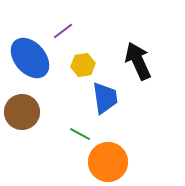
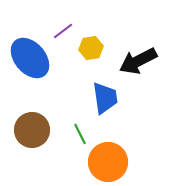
black arrow: rotated 93 degrees counterclockwise
yellow hexagon: moved 8 px right, 17 px up
brown circle: moved 10 px right, 18 px down
green line: rotated 35 degrees clockwise
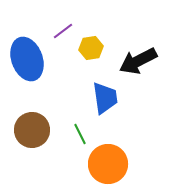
blue ellipse: moved 3 px left, 1 px down; rotated 21 degrees clockwise
orange circle: moved 2 px down
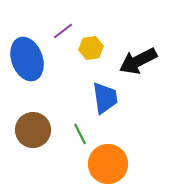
brown circle: moved 1 px right
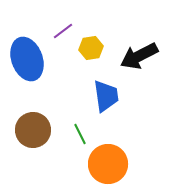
black arrow: moved 1 px right, 5 px up
blue trapezoid: moved 1 px right, 2 px up
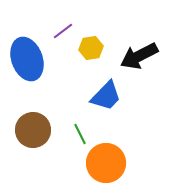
blue trapezoid: rotated 52 degrees clockwise
orange circle: moved 2 px left, 1 px up
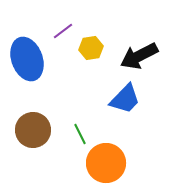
blue trapezoid: moved 19 px right, 3 px down
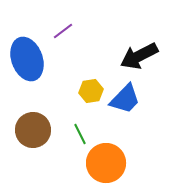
yellow hexagon: moved 43 px down
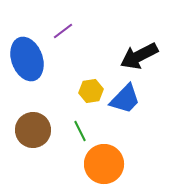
green line: moved 3 px up
orange circle: moved 2 px left, 1 px down
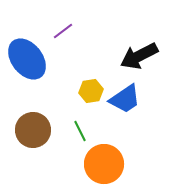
blue ellipse: rotated 18 degrees counterclockwise
blue trapezoid: rotated 12 degrees clockwise
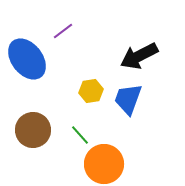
blue trapezoid: moved 3 px right; rotated 144 degrees clockwise
green line: moved 4 px down; rotated 15 degrees counterclockwise
